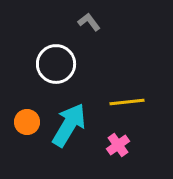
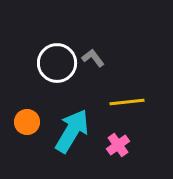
gray L-shape: moved 4 px right, 36 px down
white circle: moved 1 px right, 1 px up
cyan arrow: moved 3 px right, 6 px down
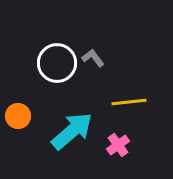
yellow line: moved 2 px right
orange circle: moved 9 px left, 6 px up
cyan arrow: rotated 18 degrees clockwise
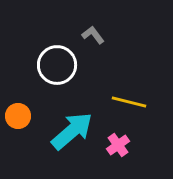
gray L-shape: moved 23 px up
white circle: moved 2 px down
yellow line: rotated 20 degrees clockwise
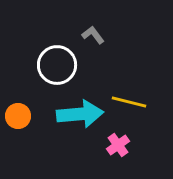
cyan arrow: moved 8 px right, 17 px up; rotated 36 degrees clockwise
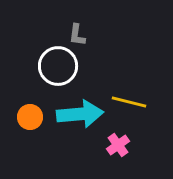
gray L-shape: moved 16 px left; rotated 135 degrees counterclockwise
white circle: moved 1 px right, 1 px down
orange circle: moved 12 px right, 1 px down
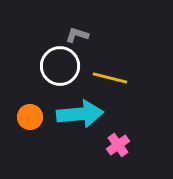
gray L-shape: rotated 100 degrees clockwise
white circle: moved 2 px right
yellow line: moved 19 px left, 24 px up
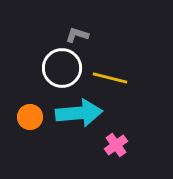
white circle: moved 2 px right, 2 px down
cyan arrow: moved 1 px left, 1 px up
pink cross: moved 2 px left
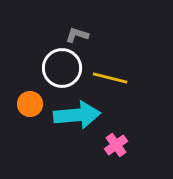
cyan arrow: moved 2 px left, 2 px down
orange circle: moved 13 px up
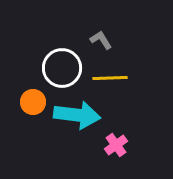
gray L-shape: moved 24 px right, 5 px down; rotated 40 degrees clockwise
yellow line: rotated 16 degrees counterclockwise
orange circle: moved 3 px right, 2 px up
cyan arrow: rotated 12 degrees clockwise
